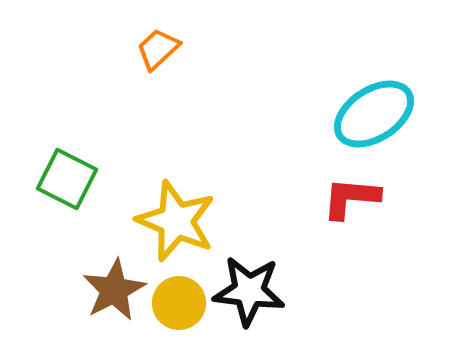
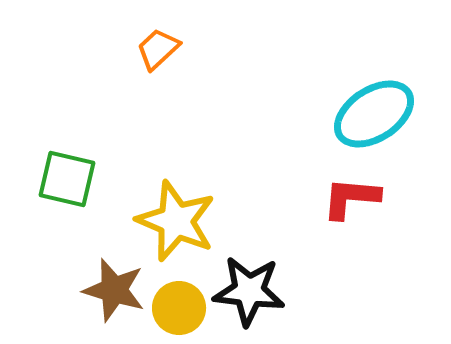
green square: rotated 14 degrees counterclockwise
brown star: rotated 28 degrees counterclockwise
yellow circle: moved 5 px down
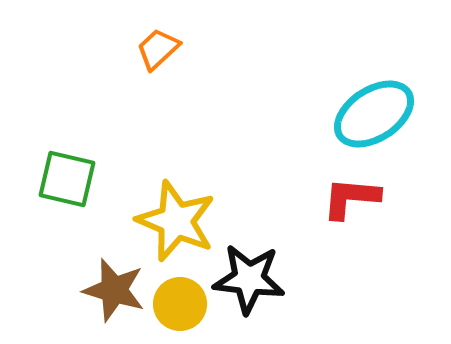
black star: moved 12 px up
yellow circle: moved 1 px right, 4 px up
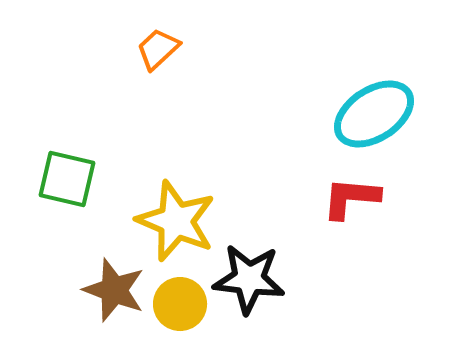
brown star: rotated 4 degrees clockwise
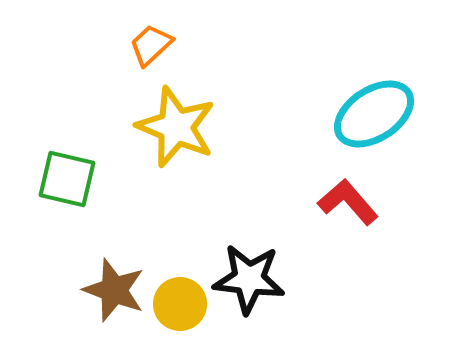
orange trapezoid: moved 7 px left, 4 px up
red L-shape: moved 3 px left, 4 px down; rotated 44 degrees clockwise
yellow star: moved 94 px up
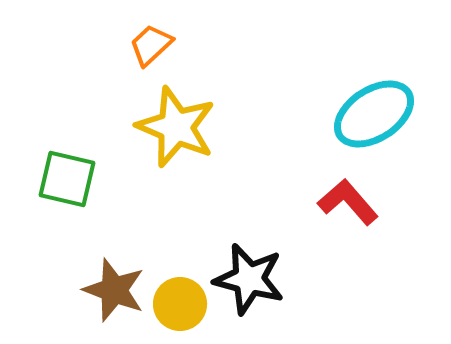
black star: rotated 8 degrees clockwise
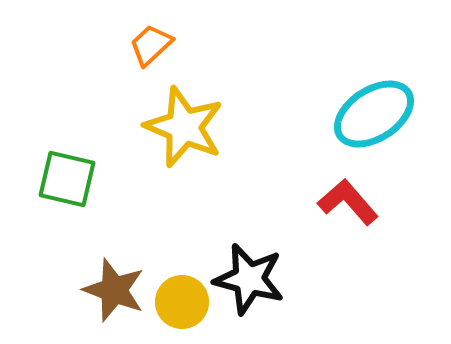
yellow star: moved 8 px right
yellow circle: moved 2 px right, 2 px up
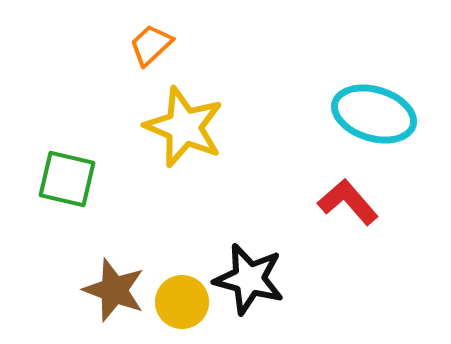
cyan ellipse: rotated 50 degrees clockwise
